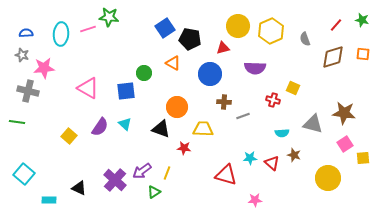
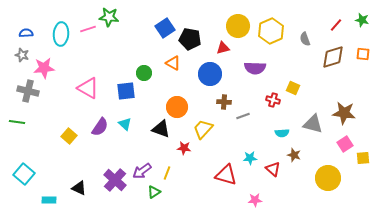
yellow trapezoid at (203, 129): rotated 50 degrees counterclockwise
red triangle at (272, 163): moved 1 px right, 6 px down
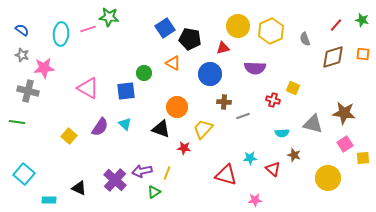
blue semicircle at (26, 33): moved 4 px left, 3 px up; rotated 40 degrees clockwise
purple arrow at (142, 171): rotated 24 degrees clockwise
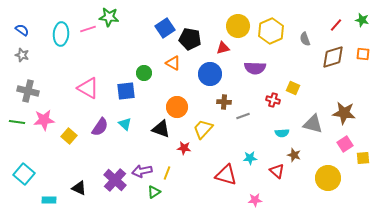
pink star at (44, 68): moved 52 px down
red triangle at (273, 169): moved 4 px right, 2 px down
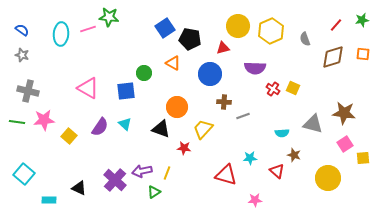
green star at (362, 20): rotated 24 degrees counterclockwise
red cross at (273, 100): moved 11 px up; rotated 16 degrees clockwise
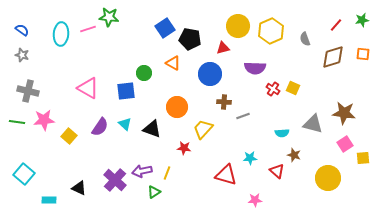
black triangle at (161, 129): moved 9 px left
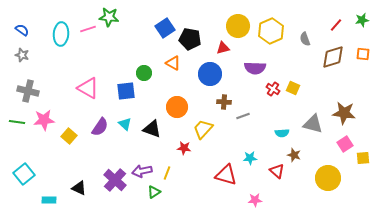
cyan square at (24, 174): rotated 10 degrees clockwise
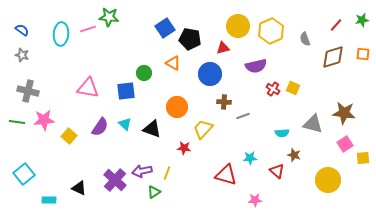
purple semicircle at (255, 68): moved 1 px right, 2 px up; rotated 15 degrees counterclockwise
pink triangle at (88, 88): rotated 20 degrees counterclockwise
yellow circle at (328, 178): moved 2 px down
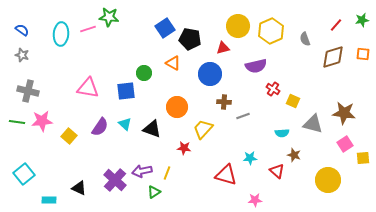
yellow square at (293, 88): moved 13 px down
pink star at (44, 120): moved 2 px left, 1 px down
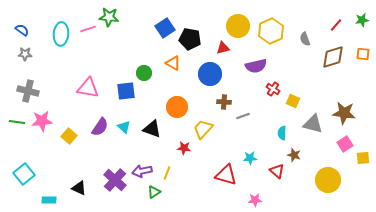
gray star at (22, 55): moved 3 px right, 1 px up; rotated 16 degrees counterclockwise
cyan triangle at (125, 124): moved 1 px left, 3 px down
cyan semicircle at (282, 133): rotated 96 degrees clockwise
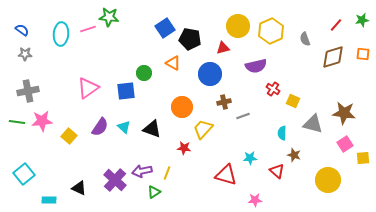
pink triangle at (88, 88): rotated 45 degrees counterclockwise
gray cross at (28, 91): rotated 25 degrees counterclockwise
brown cross at (224, 102): rotated 16 degrees counterclockwise
orange circle at (177, 107): moved 5 px right
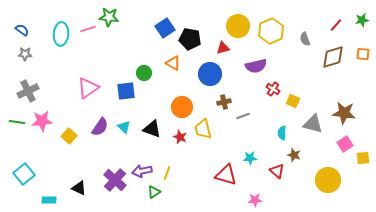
gray cross at (28, 91): rotated 15 degrees counterclockwise
yellow trapezoid at (203, 129): rotated 55 degrees counterclockwise
red star at (184, 148): moved 4 px left, 11 px up; rotated 16 degrees clockwise
